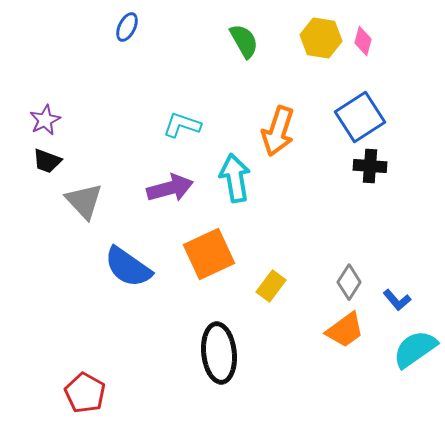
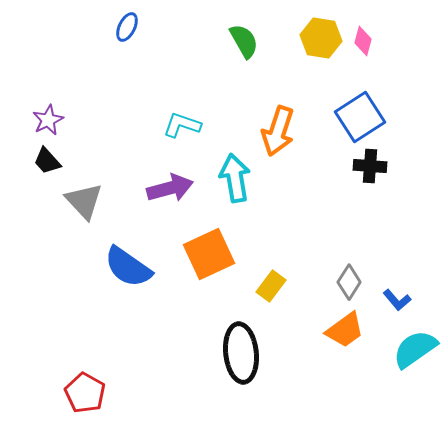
purple star: moved 3 px right
black trapezoid: rotated 28 degrees clockwise
black ellipse: moved 22 px right
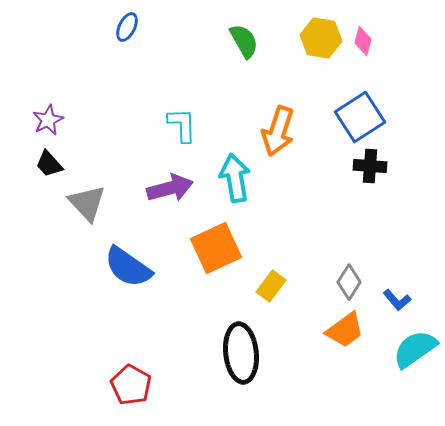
cyan L-shape: rotated 69 degrees clockwise
black trapezoid: moved 2 px right, 3 px down
gray triangle: moved 3 px right, 2 px down
orange square: moved 7 px right, 6 px up
red pentagon: moved 46 px right, 8 px up
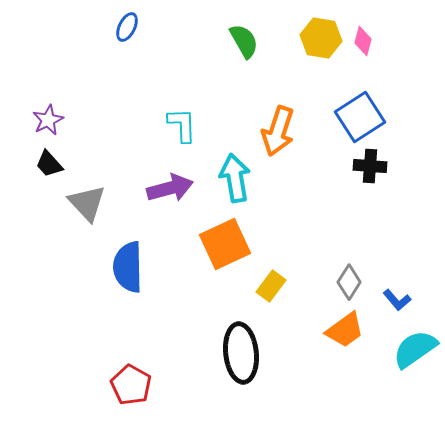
orange square: moved 9 px right, 4 px up
blue semicircle: rotated 54 degrees clockwise
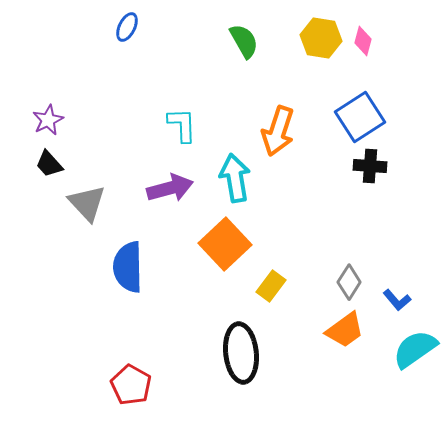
orange square: rotated 18 degrees counterclockwise
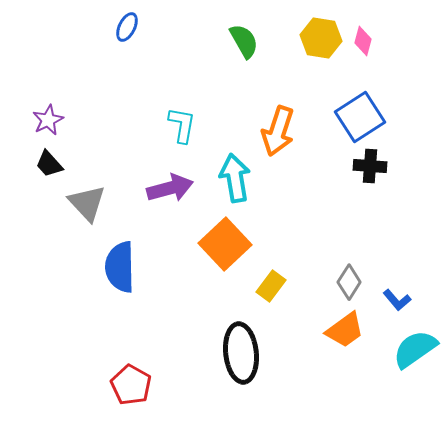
cyan L-shape: rotated 12 degrees clockwise
blue semicircle: moved 8 px left
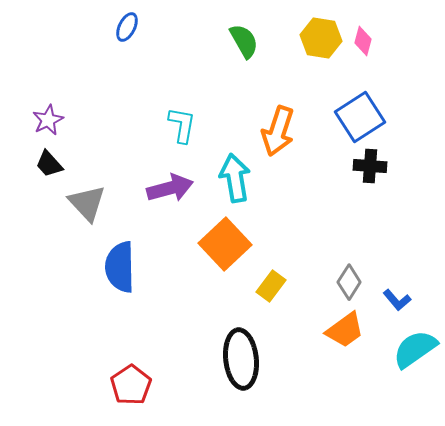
black ellipse: moved 6 px down
red pentagon: rotated 9 degrees clockwise
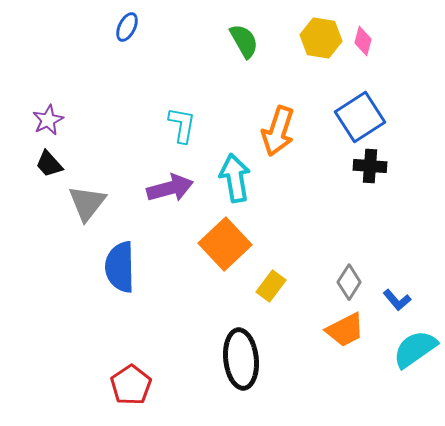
gray triangle: rotated 21 degrees clockwise
orange trapezoid: rotated 9 degrees clockwise
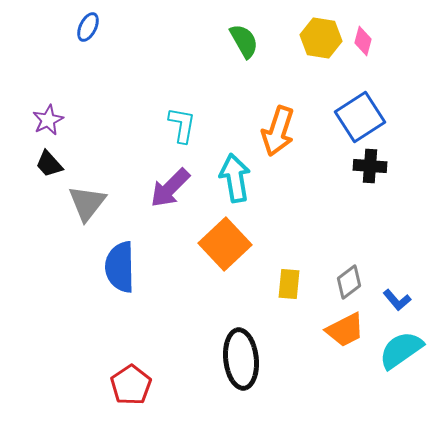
blue ellipse: moved 39 px left
purple arrow: rotated 150 degrees clockwise
gray diamond: rotated 20 degrees clockwise
yellow rectangle: moved 18 px right, 2 px up; rotated 32 degrees counterclockwise
cyan semicircle: moved 14 px left, 1 px down
